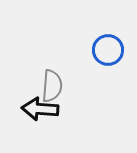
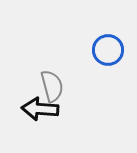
gray semicircle: rotated 20 degrees counterclockwise
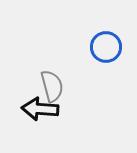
blue circle: moved 2 px left, 3 px up
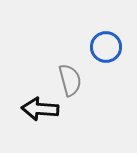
gray semicircle: moved 18 px right, 6 px up
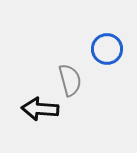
blue circle: moved 1 px right, 2 px down
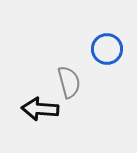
gray semicircle: moved 1 px left, 2 px down
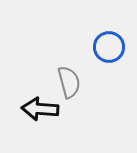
blue circle: moved 2 px right, 2 px up
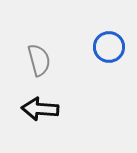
gray semicircle: moved 30 px left, 22 px up
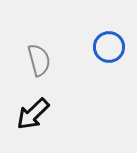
black arrow: moved 7 px left, 5 px down; rotated 48 degrees counterclockwise
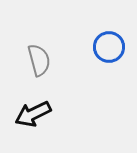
black arrow: rotated 18 degrees clockwise
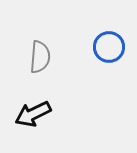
gray semicircle: moved 1 px right, 3 px up; rotated 20 degrees clockwise
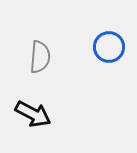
black arrow: rotated 126 degrees counterclockwise
